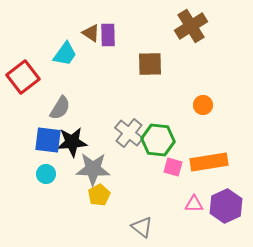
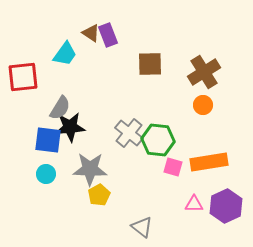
brown cross: moved 13 px right, 46 px down
purple rectangle: rotated 20 degrees counterclockwise
red square: rotated 32 degrees clockwise
black star: moved 2 px left, 15 px up
gray star: moved 3 px left
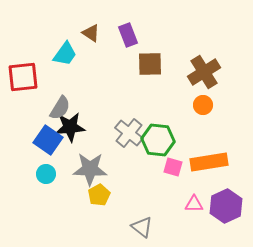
purple rectangle: moved 20 px right
blue square: rotated 28 degrees clockwise
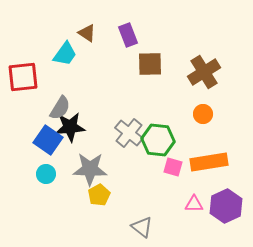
brown triangle: moved 4 px left
orange circle: moved 9 px down
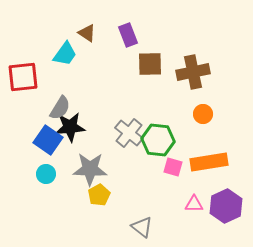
brown cross: moved 11 px left; rotated 20 degrees clockwise
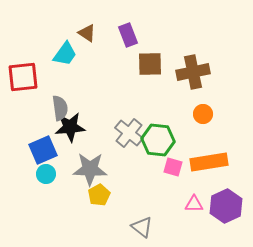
gray semicircle: rotated 40 degrees counterclockwise
blue square: moved 5 px left, 10 px down; rotated 32 degrees clockwise
